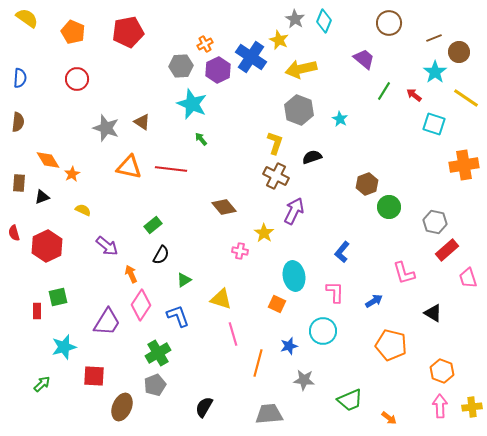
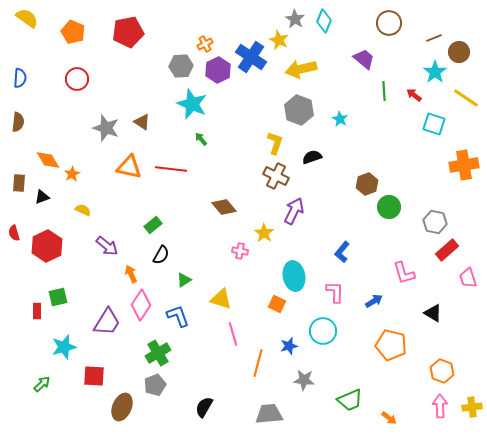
green line at (384, 91): rotated 36 degrees counterclockwise
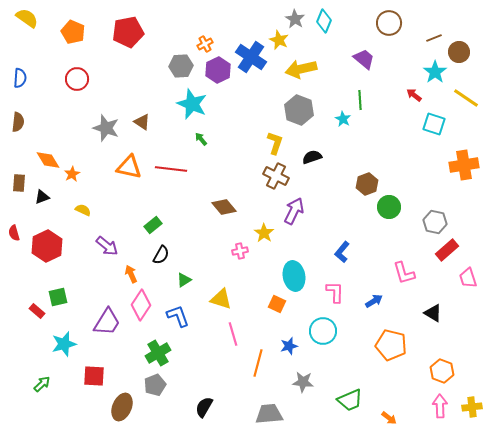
green line at (384, 91): moved 24 px left, 9 px down
cyan star at (340, 119): moved 3 px right
pink cross at (240, 251): rotated 21 degrees counterclockwise
red rectangle at (37, 311): rotated 49 degrees counterclockwise
cyan star at (64, 347): moved 3 px up
gray star at (304, 380): moved 1 px left, 2 px down
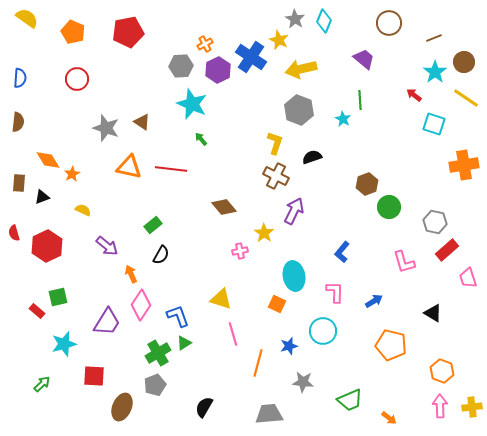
brown circle at (459, 52): moved 5 px right, 10 px down
pink L-shape at (404, 273): moved 11 px up
green triangle at (184, 280): moved 63 px down
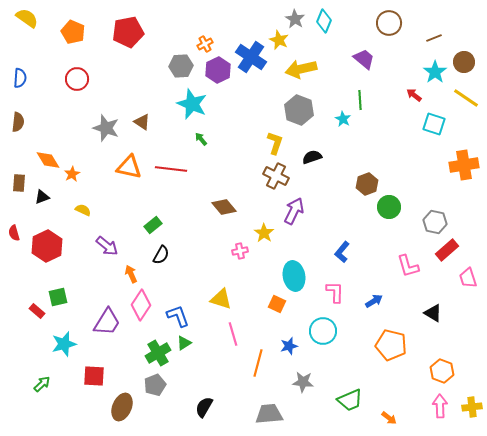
pink L-shape at (404, 262): moved 4 px right, 4 px down
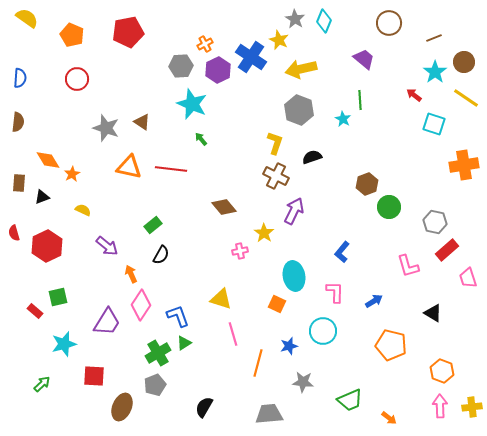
orange pentagon at (73, 32): moved 1 px left, 3 px down
red rectangle at (37, 311): moved 2 px left
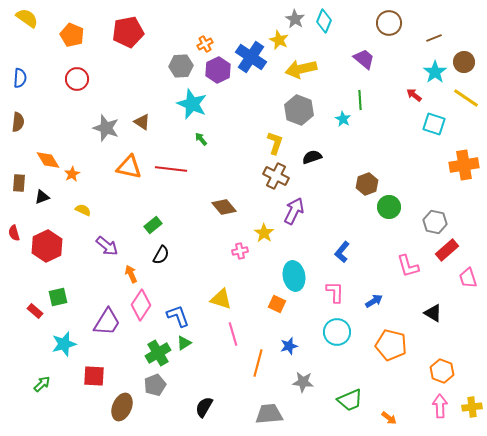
cyan circle at (323, 331): moved 14 px right, 1 px down
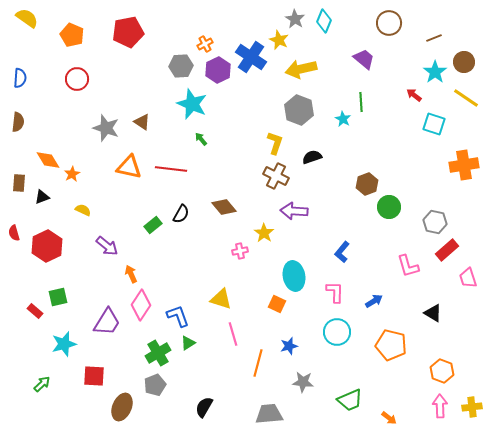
green line at (360, 100): moved 1 px right, 2 px down
purple arrow at (294, 211): rotated 112 degrees counterclockwise
black semicircle at (161, 255): moved 20 px right, 41 px up
green triangle at (184, 343): moved 4 px right
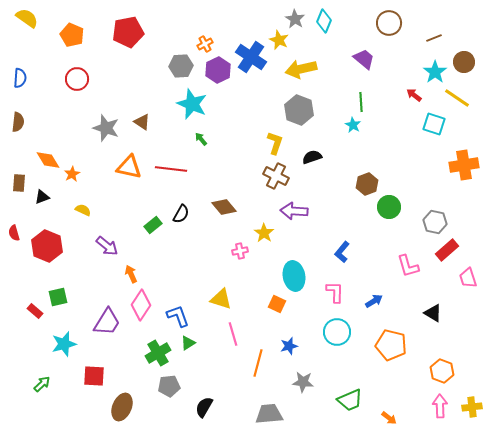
yellow line at (466, 98): moved 9 px left
cyan star at (343, 119): moved 10 px right, 6 px down
red hexagon at (47, 246): rotated 12 degrees counterclockwise
gray pentagon at (155, 385): moved 14 px right, 1 px down; rotated 15 degrees clockwise
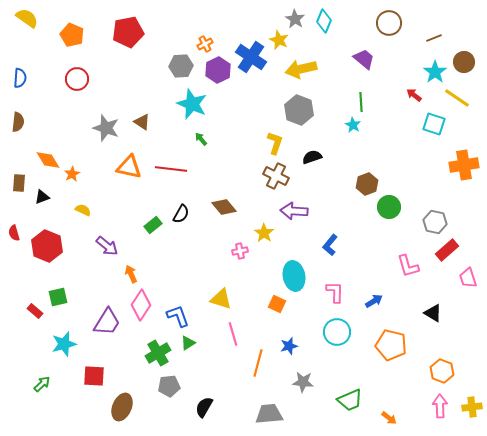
blue L-shape at (342, 252): moved 12 px left, 7 px up
